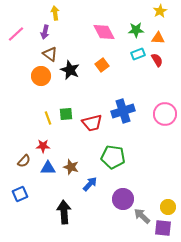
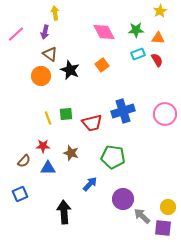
brown star: moved 14 px up
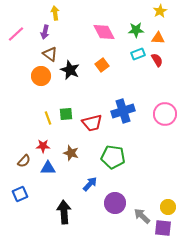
purple circle: moved 8 px left, 4 px down
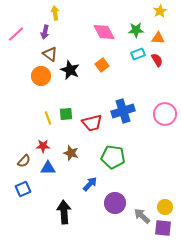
blue square: moved 3 px right, 5 px up
yellow circle: moved 3 px left
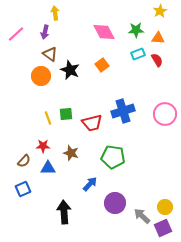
purple square: rotated 30 degrees counterclockwise
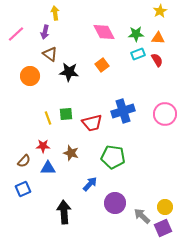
green star: moved 4 px down
black star: moved 1 px left, 2 px down; rotated 18 degrees counterclockwise
orange circle: moved 11 px left
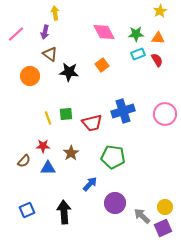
brown star: rotated 21 degrees clockwise
blue square: moved 4 px right, 21 px down
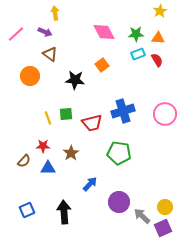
purple arrow: rotated 80 degrees counterclockwise
black star: moved 6 px right, 8 px down
green pentagon: moved 6 px right, 4 px up
purple circle: moved 4 px right, 1 px up
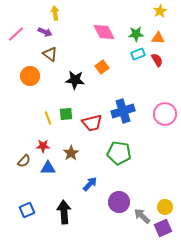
orange square: moved 2 px down
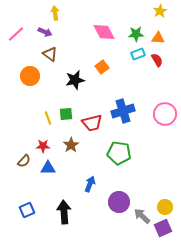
black star: rotated 18 degrees counterclockwise
brown star: moved 8 px up
blue arrow: rotated 21 degrees counterclockwise
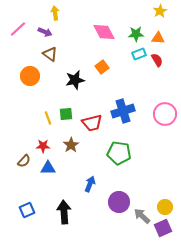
pink line: moved 2 px right, 5 px up
cyan rectangle: moved 1 px right
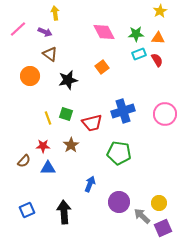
black star: moved 7 px left
green square: rotated 24 degrees clockwise
yellow circle: moved 6 px left, 4 px up
